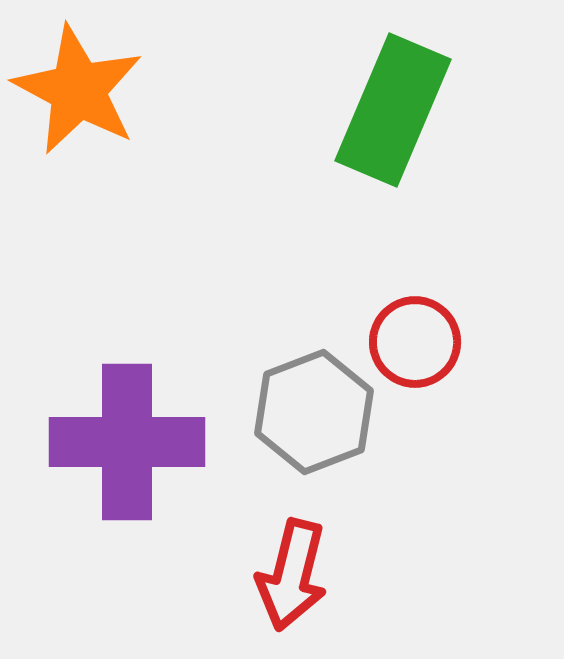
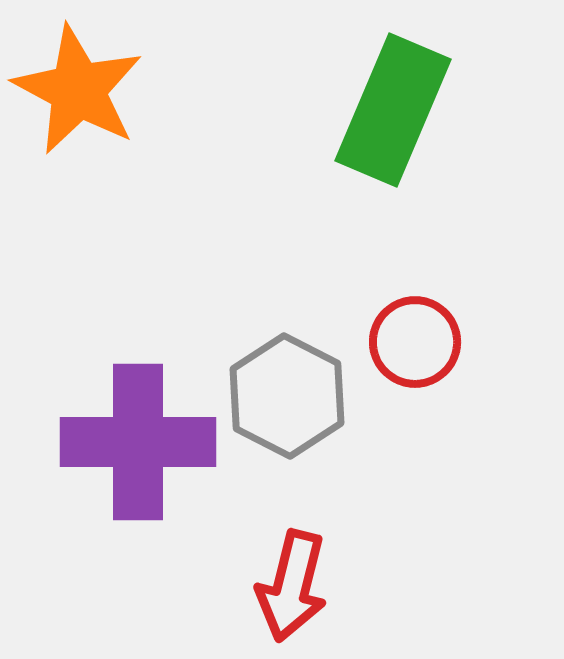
gray hexagon: moved 27 px left, 16 px up; rotated 12 degrees counterclockwise
purple cross: moved 11 px right
red arrow: moved 11 px down
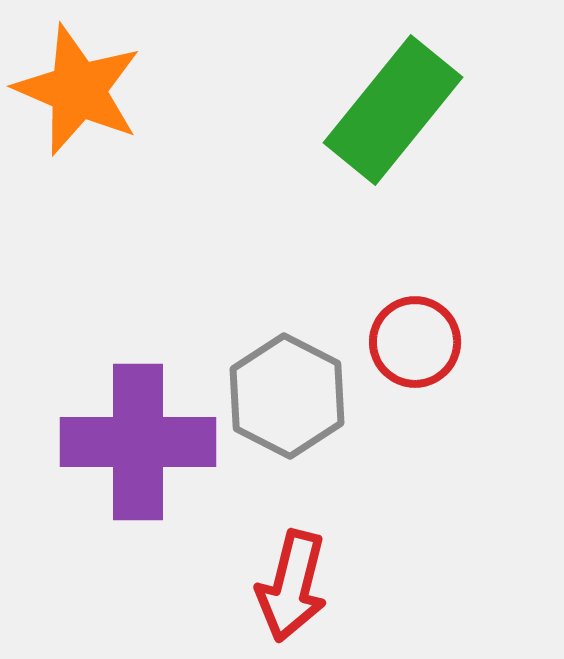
orange star: rotated 5 degrees counterclockwise
green rectangle: rotated 16 degrees clockwise
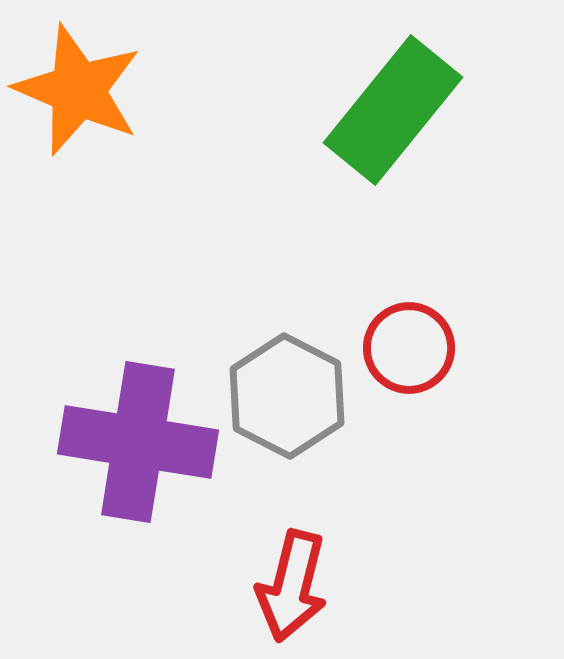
red circle: moved 6 px left, 6 px down
purple cross: rotated 9 degrees clockwise
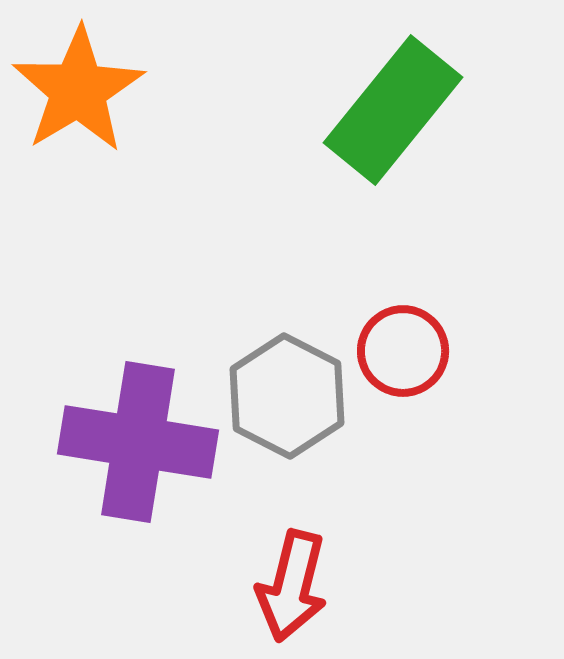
orange star: rotated 18 degrees clockwise
red circle: moved 6 px left, 3 px down
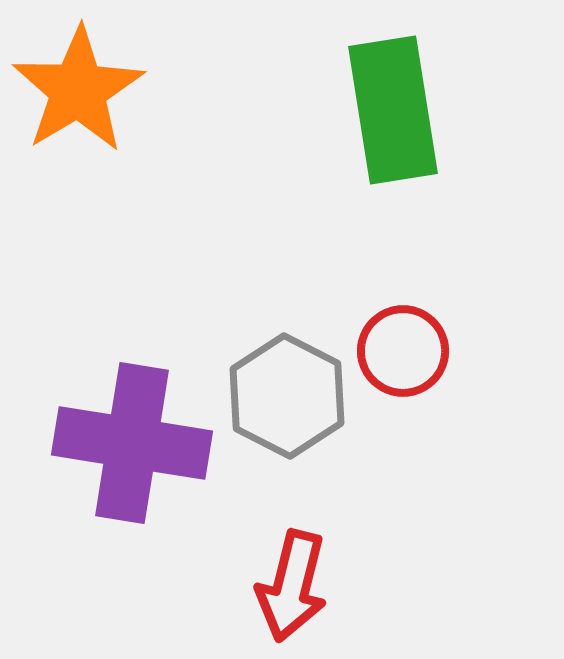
green rectangle: rotated 48 degrees counterclockwise
purple cross: moved 6 px left, 1 px down
